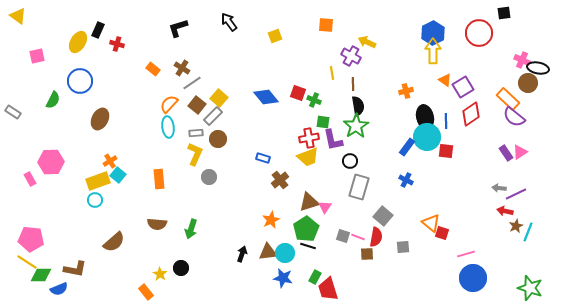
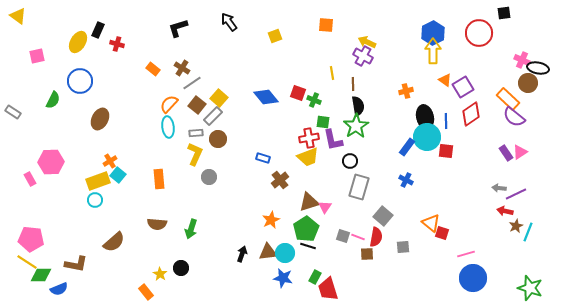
purple cross at (351, 56): moved 12 px right
brown L-shape at (75, 269): moved 1 px right, 5 px up
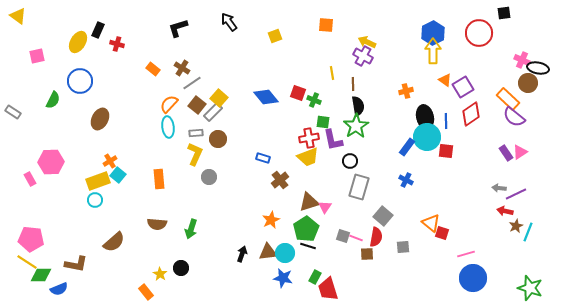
gray rectangle at (213, 116): moved 4 px up
pink line at (358, 237): moved 2 px left, 1 px down
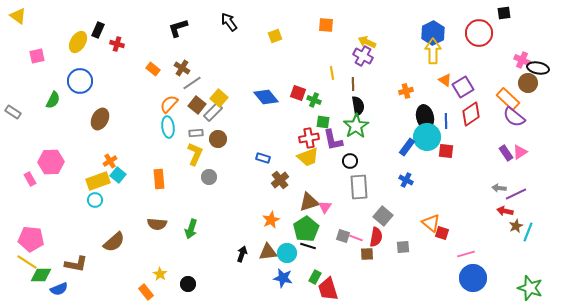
gray rectangle at (359, 187): rotated 20 degrees counterclockwise
cyan circle at (285, 253): moved 2 px right
black circle at (181, 268): moved 7 px right, 16 px down
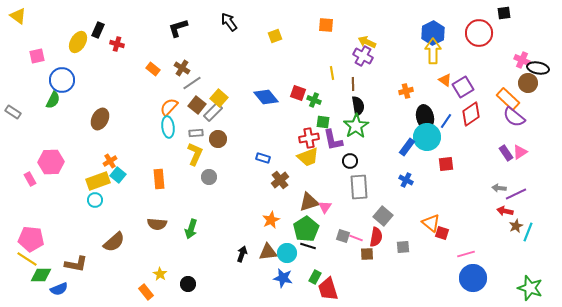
blue circle at (80, 81): moved 18 px left, 1 px up
orange semicircle at (169, 104): moved 3 px down
blue line at (446, 121): rotated 35 degrees clockwise
red square at (446, 151): moved 13 px down; rotated 14 degrees counterclockwise
yellow line at (27, 262): moved 3 px up
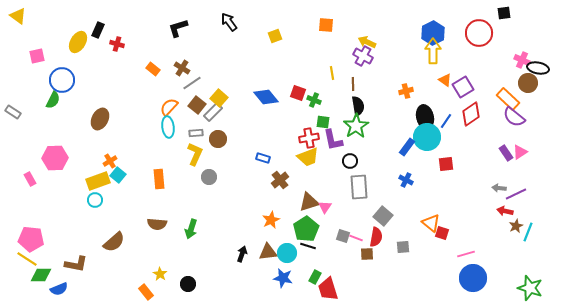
pink hexagon at (51, 162): moved 4 px right, 4 px up
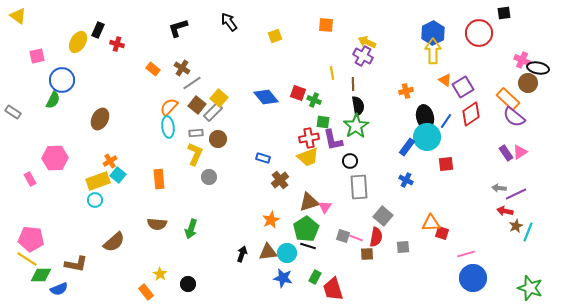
orange triangle at (431, 223): rotated 42 degrees counterclockwise
red trapezoid at (328, 289): moved 5 px right
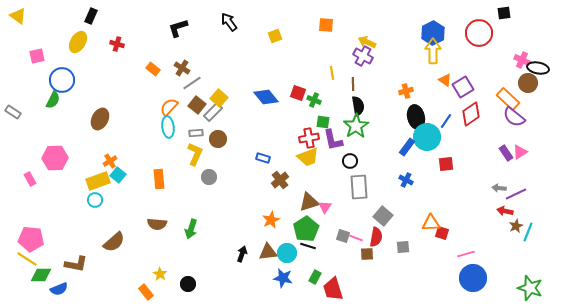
black rectangle at (98, 30): moved 7 px left, 14 px up
black ellipse at (425, 117): moved 9 px left
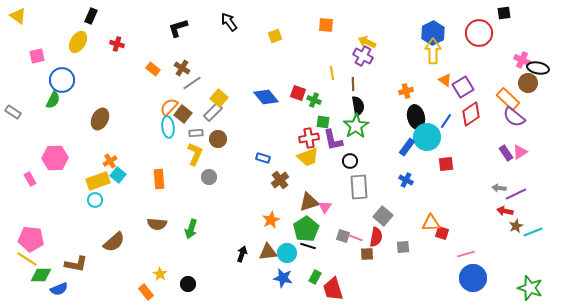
brown square at (197, 105): moved 14 px left, 9 px down
cyan line at (528, 232): moved 5 px right; rotated 48 degrees clockwise
